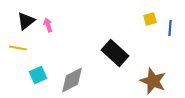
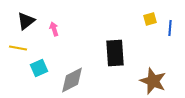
pink arrow: moved 6 px right, 4 px down
black rectangle: rotated 44 degrees clockwise
cyan square: moved 1 px right, 7 px up
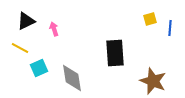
black triangle: rotated 12 degrees clockwise
yellow line: moved 2 px right; rotated 18 degrees clockwise
gray diamond: moved 2 px up; rotated 72 degrees counterclockwise
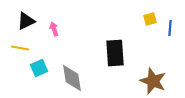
yellow line: rotated 18 degrees counterclockwise
